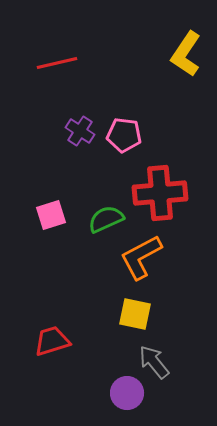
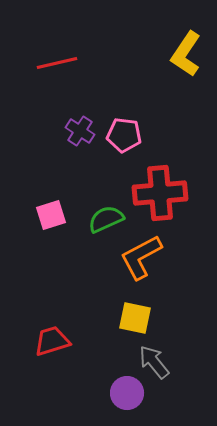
yellow square: moved 4 px down
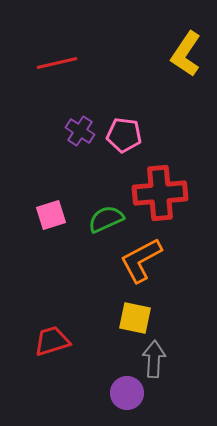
orange L-shape: moved 3 px down
gray arrow: moved 3 px up; rotated 42 degrees clockwise
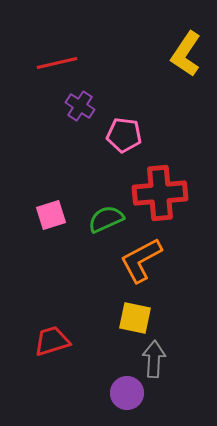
purple cross: moved 25 px up
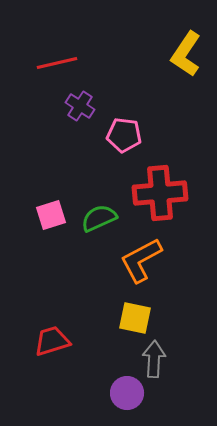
green semicircle: moved 7 px left, 1 px up
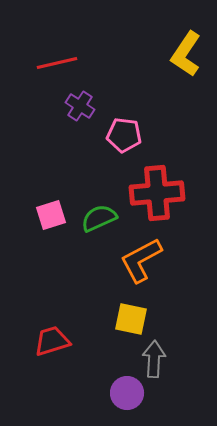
red cross: moved 3 px left
yellow square: moved 4 px left, 1 px down
